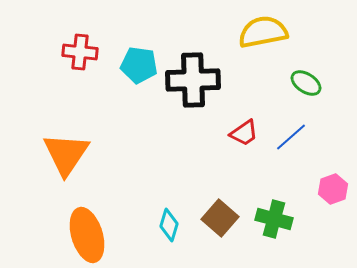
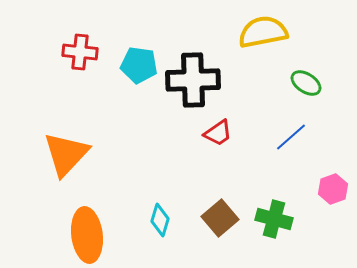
red trapezoid: moved 26 px left
orange triangle: rotated 9 degrees clockwise
brown square: rotated 9 degrees clockwise
cyan diamond: moved 9 px left, 5 px up
orange ellipse: rotated 10 degrees clockwise
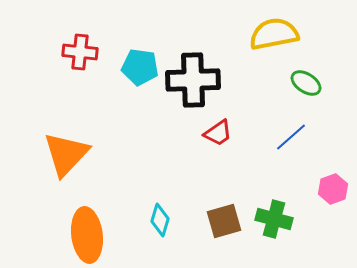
yellow semicircle: moved 11 px right, 2 px down
cyan pentagon: moved 1 px right, 2 px down
brown square: moved 4 px right, 3 px down; rotated 24 degrees clockwise
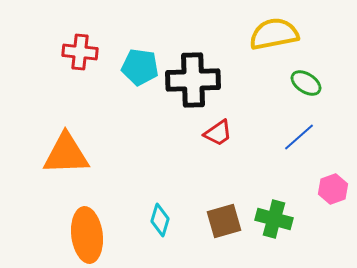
blue line: moved 8 px right
orange triangle: rotated 45 degrees clockwise
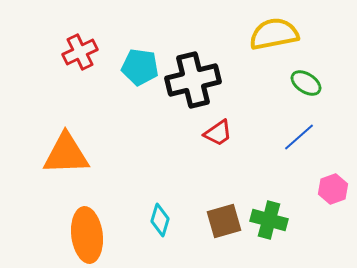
red cross: rotated 32 degrees counterclockwise
black cross: rotated 12 degrees counterclockwise
green cross: moved 5 px left, 1 px down
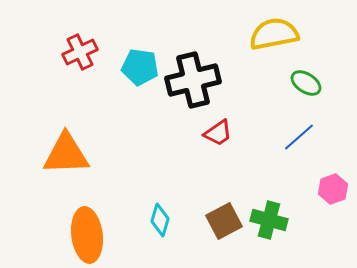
brown square: rotated 12 degrees counterclockwise
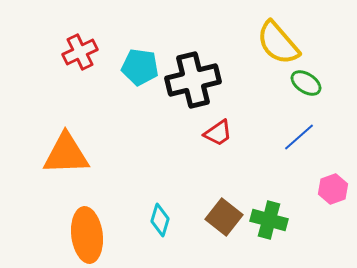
yellow semicircle: moved 4 px right, 9 px down; rotated 120 degrees counterclockwise
brown square: moved 4 px up; rotated 24 degrees counterclockwise
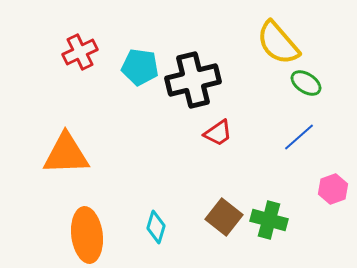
cyan diamond: moved 4 px left, 7 px down
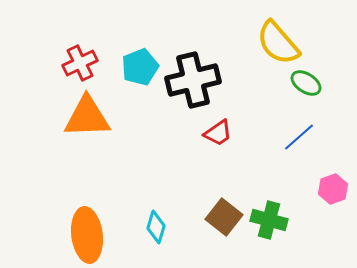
red cross: moved 11 px down
cyan pentagon: rotated 30 degrees counterclockwise
orange triangle: moved 21 px right, 37 px up
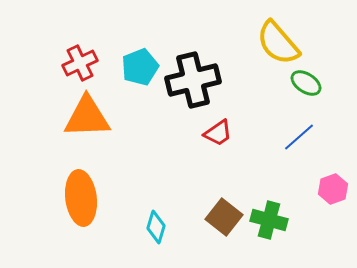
orange ellipse: moved 6 px left, 37 px up
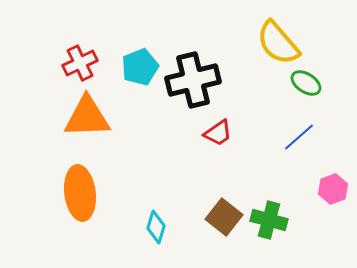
orange ellipse: moved 1 px left, 5 px up
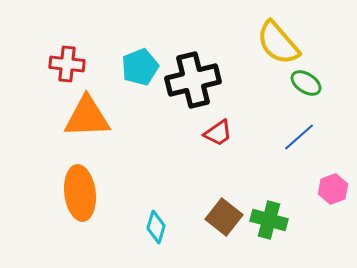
red cross: moved 13 px left, 1 px down; rotated 32 degrees clockwise
